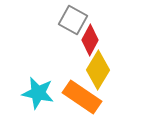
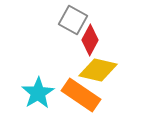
yellow diamond: rotated 72 degrees clockwise
cyan star: rotated 28 degrees clockwise
orange rectangle: moved 1 px left, 2 px up
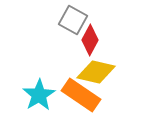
yellow diamond: moved 2 px left, 2 px down
cyan star: moved 1 px right, 2 px down
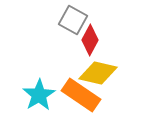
yellow diamond: moved 2 px right, 1 px down
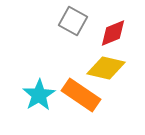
gray square: moved 1 px down
red diamond: moved 23 px right, 7 px up; rotated 40 degrees clockwise
yellow diamond: moved 8 px right, 5 px up
